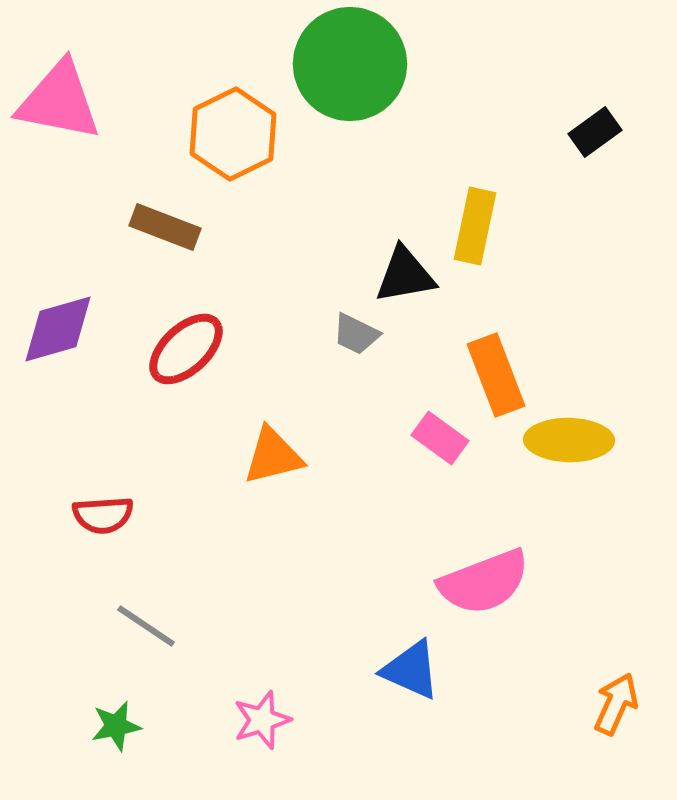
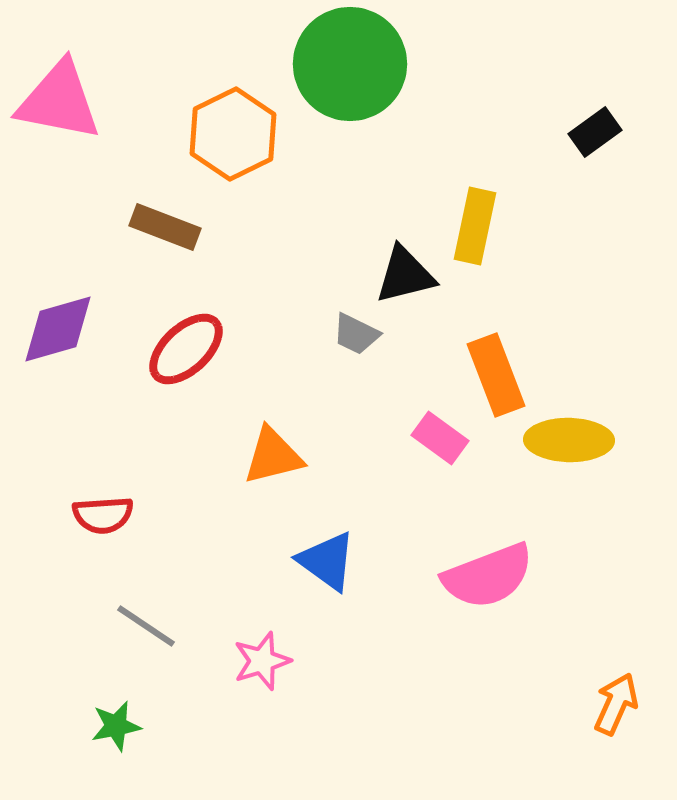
black triangle: rotated 4 degrees counterclockwise
pink semicircle: moved 4 px right, 6 px up
blue triangle: moved 84 px left, 109 px up; rotated 12 degrees clockwise
pink star: moved 59 px up
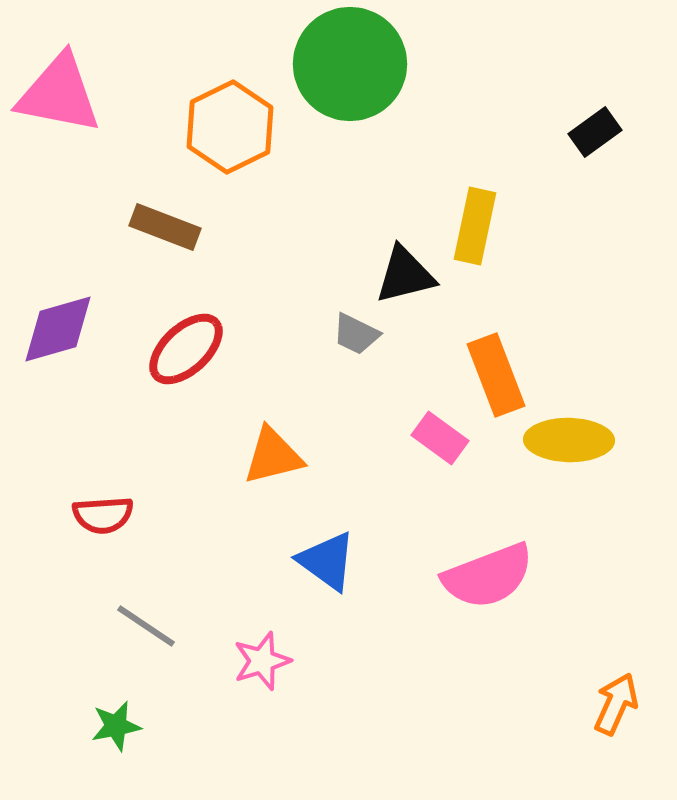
pink triangle: moved 7 px up
orange hexagon: moved 3 px left, 7 px up
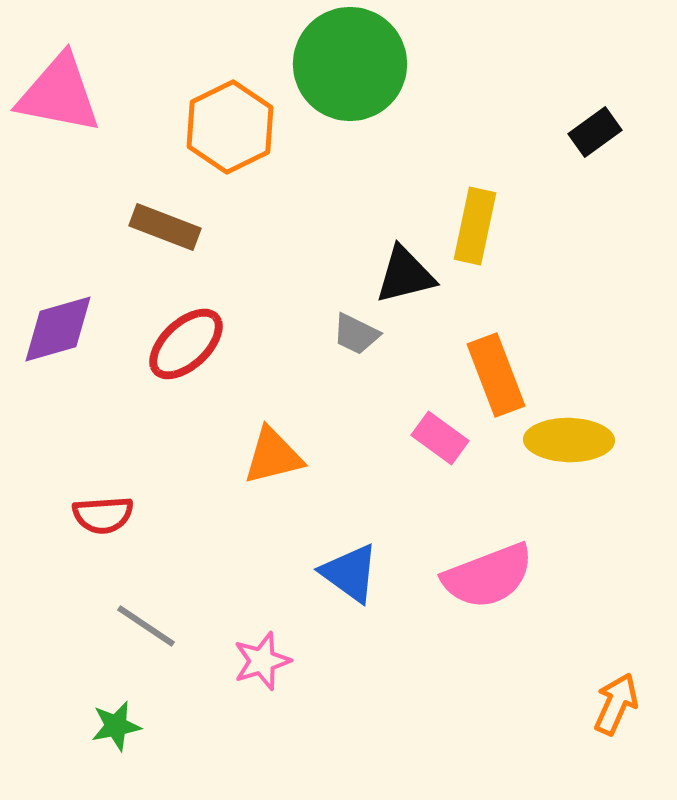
red ellipse: moved 5 px up
blue triangle: moved 23 px right, 12 px down
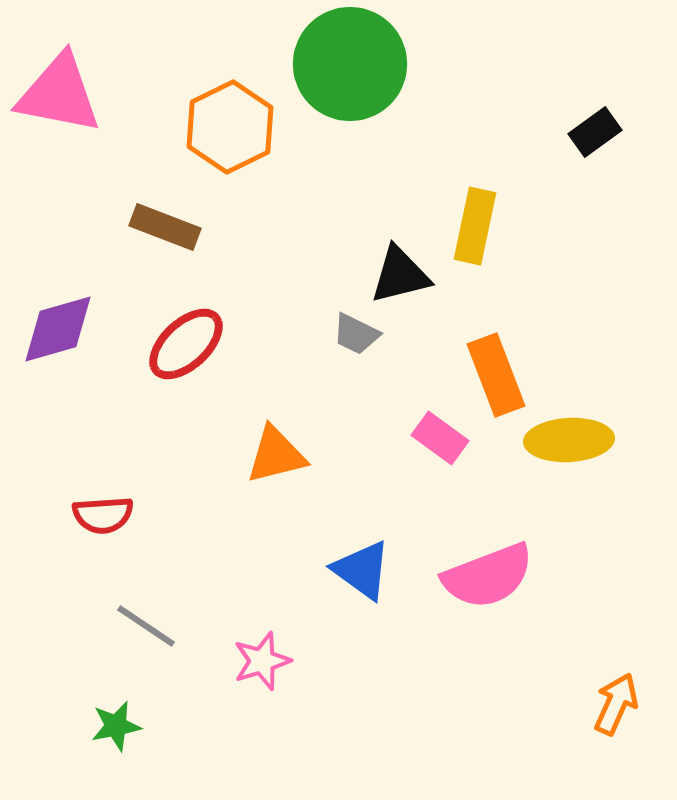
black triangle: moved 5 px left
yellow ellipse: rotated 4 degrees counterclockwise
orange triangle: moved 3 px right, 1 px up
blue triangle: moved 12 px right, 3 px up
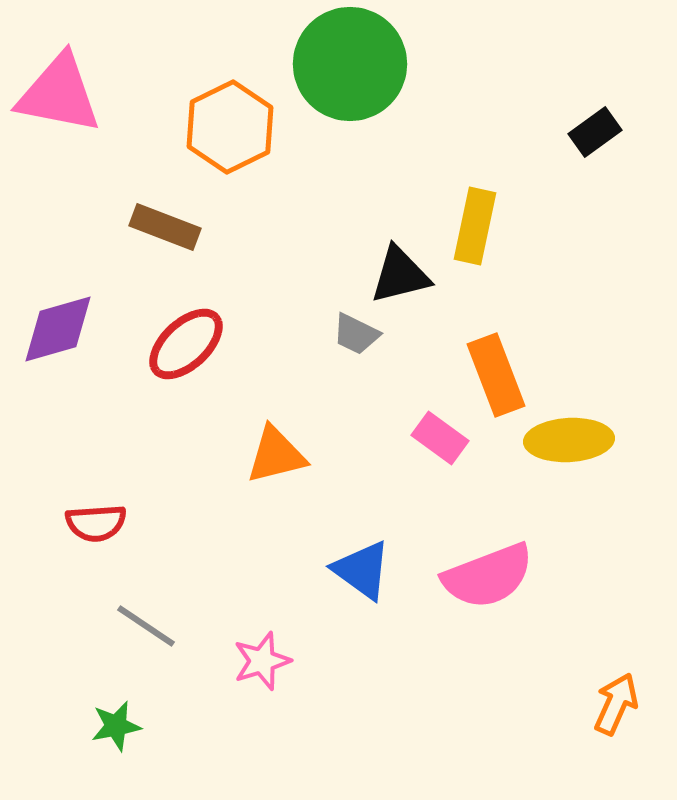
red semicircle: moved 7 px left, 8 px down
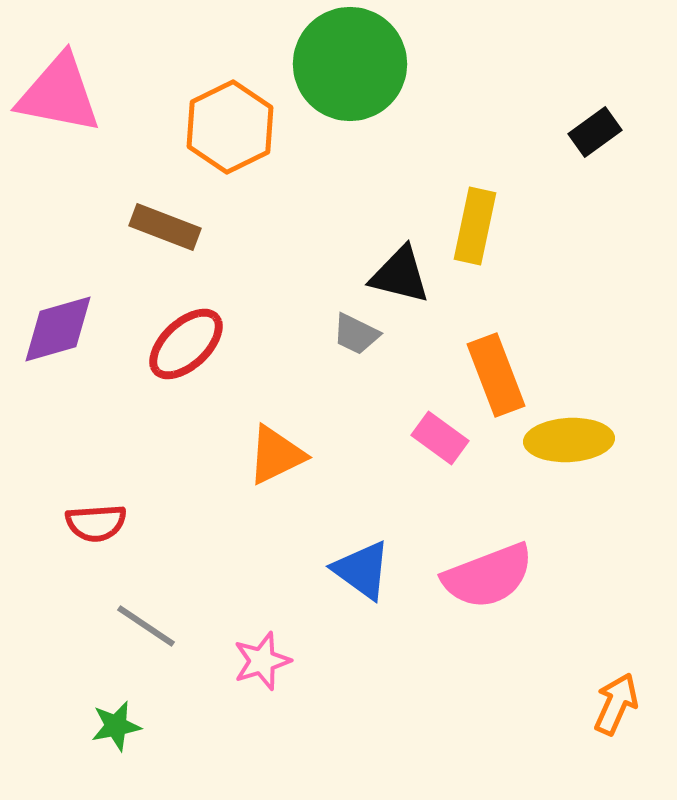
black triangle: rotated 28 degrees clockwise
orange triangle: rotated 12 degrees counterclockwise
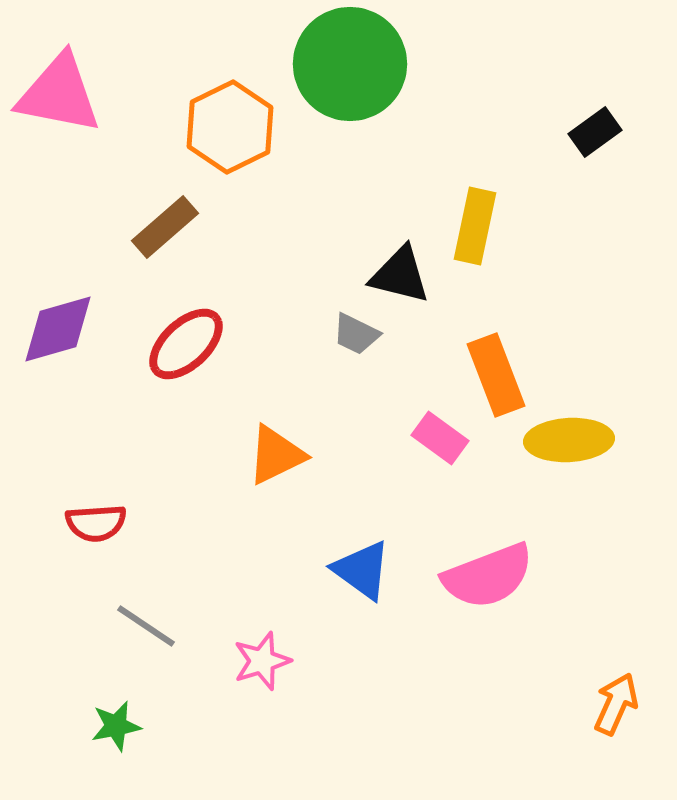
brown rectangle: rotated 62 degrees counterclockwise
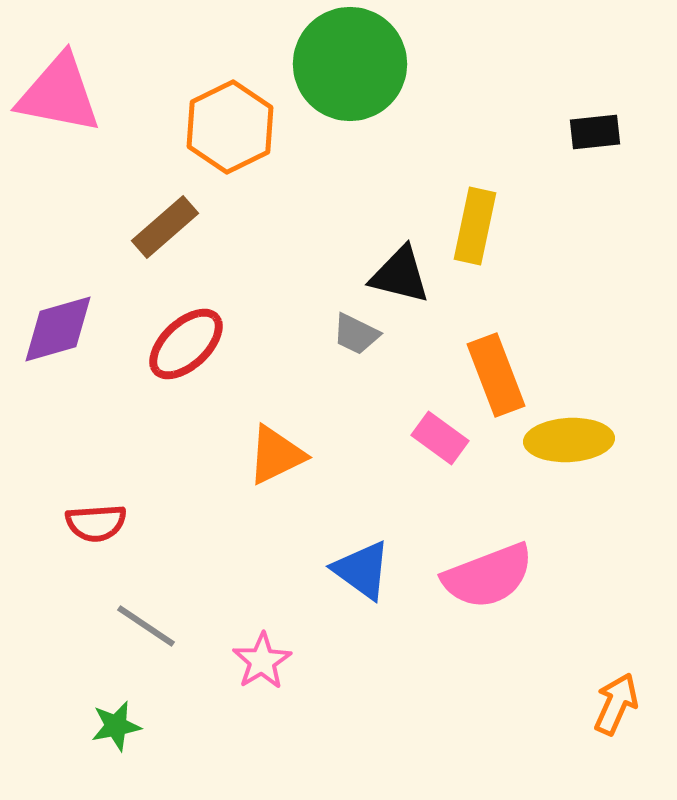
black rectangle: rotated 30 degrees clockwise
pink star: rotated 14 degrees counterclockwise
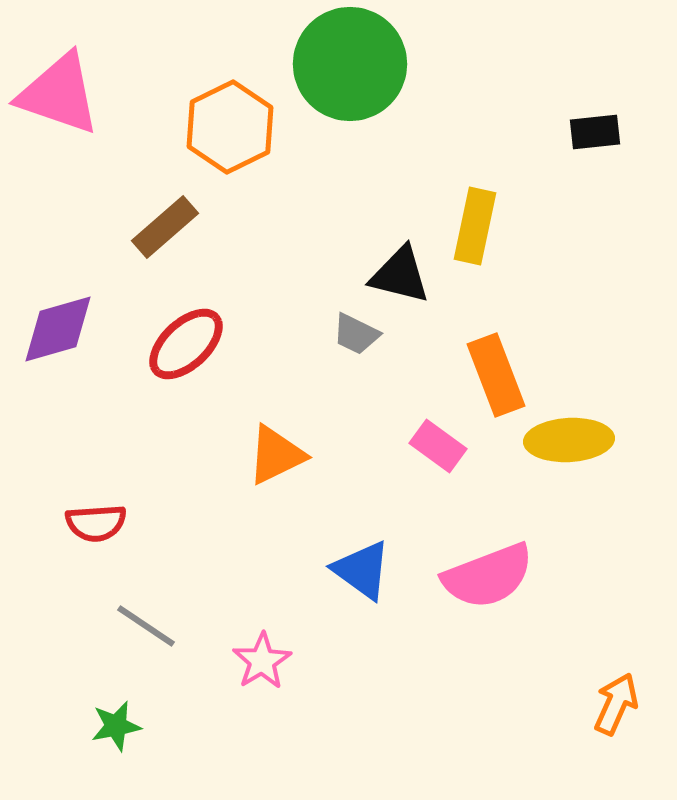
pink triangle: rotated 8 degrees clockwise
pink rectangle: moved 2 px left, 8 px down
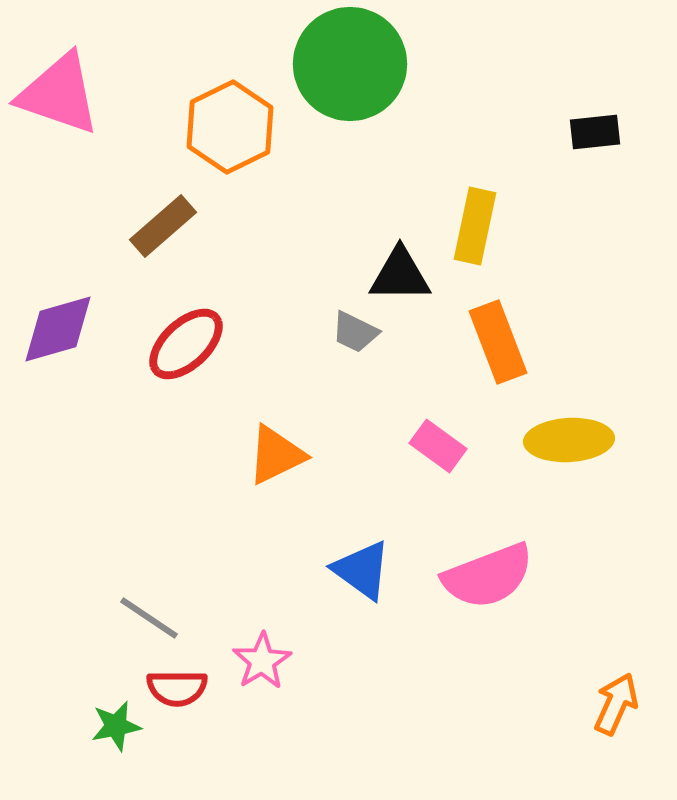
brown rectangle: moved 2 px left, 1 px up
black triangle: rotated 14 degrees counterclockwise
gray trapezoid: moved 1 px left, 2 px up
orange rectangle: moved 2 px right, 33 px up
red semicircle: moved 81 px right, 165 px down; rotated 4 degrees clockwise
gray line: moved 3 px right, 8 px up
